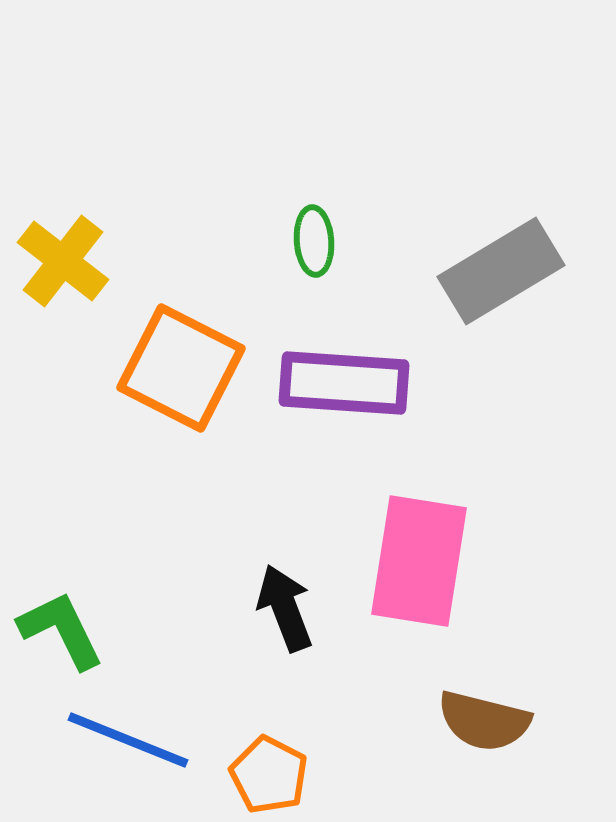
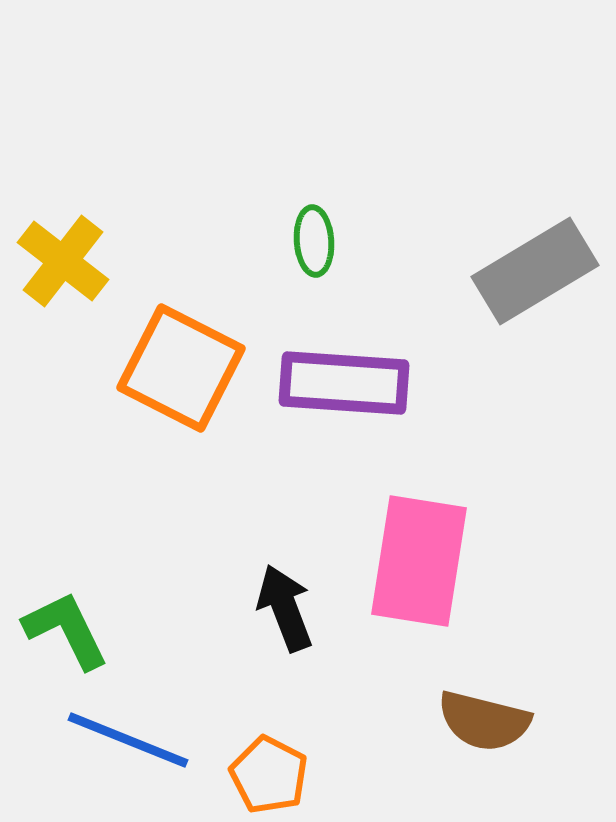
gray rectangle: moved 34 px right
green L-shape: moved 5 px right
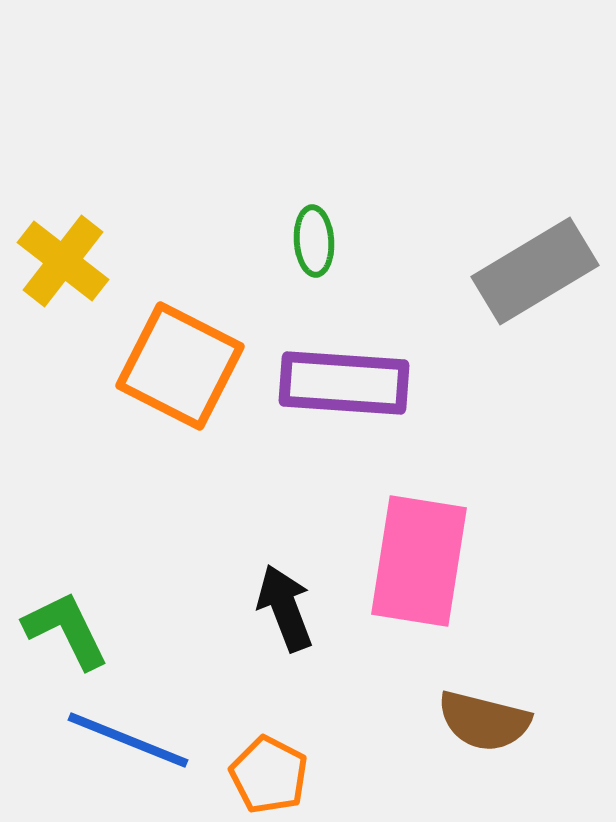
orange square: moved 1 px left, 2 px up
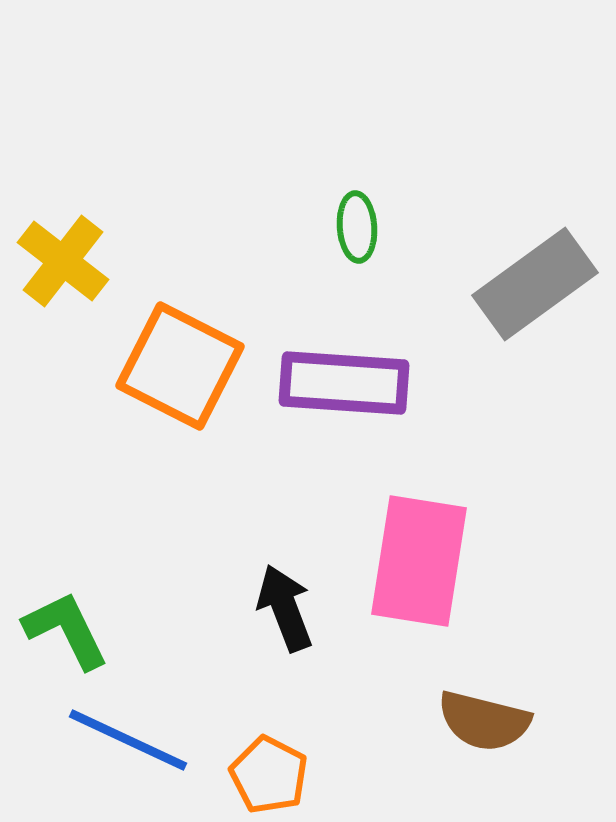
green ellipse: moved 43 px right, 14 px up
gray rectangle: moved 13 px down; rotated 5 degrees counterclockwise
blue line: rotated 3 degrees clockwise
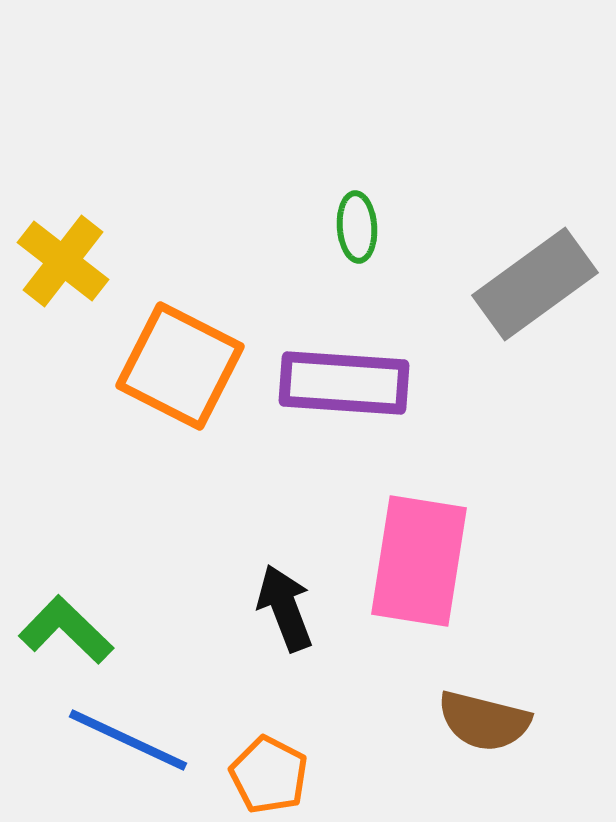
green L-shape: rotated 20 degrees counterclockwise
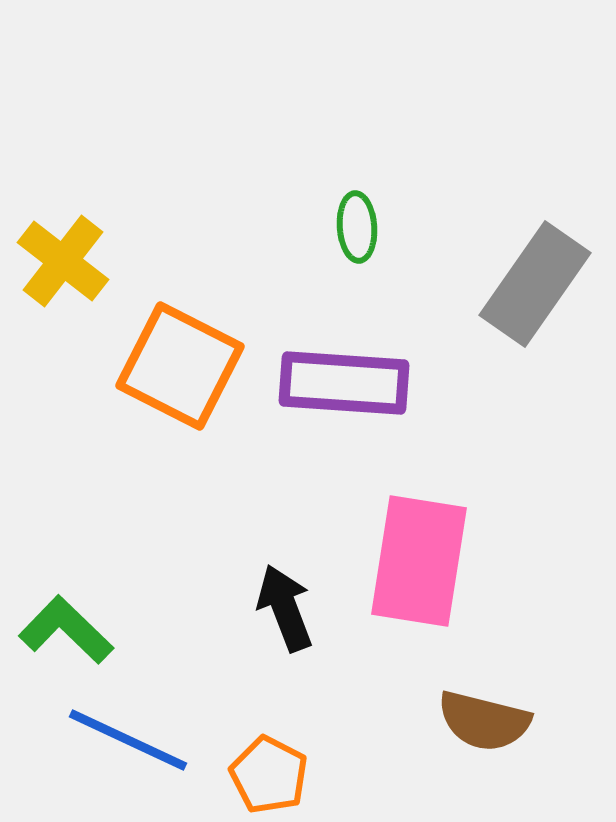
gray rectangle: rotated 19 degrees counterclockwise
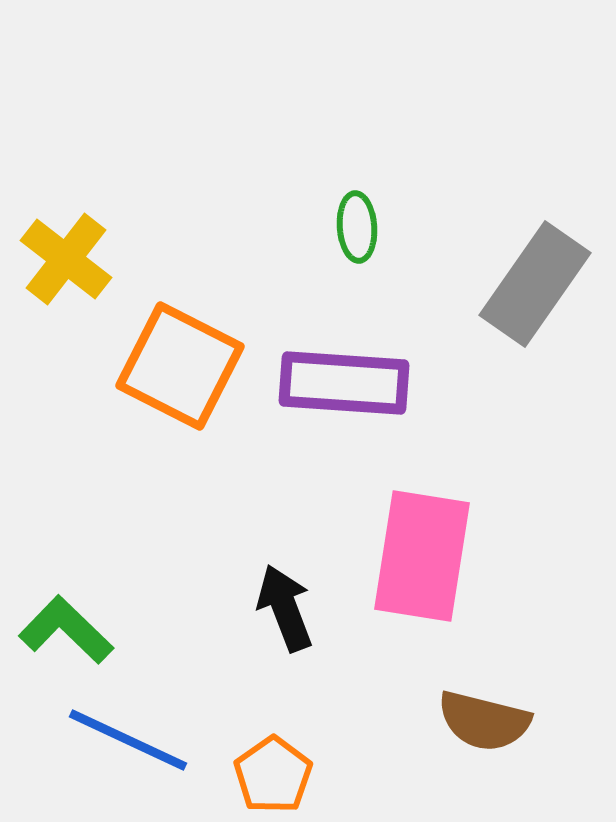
yellow cross: moved 3 px right, 2 px up
pink rectangle: moved 3 px right, 5 px up
orange pentagon: moved 4 px right; rotated 10 degrees clockwise
